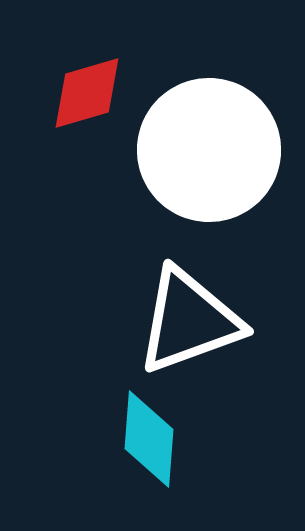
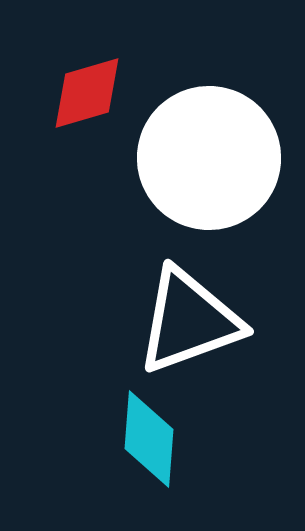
white circle: moved 8 px down
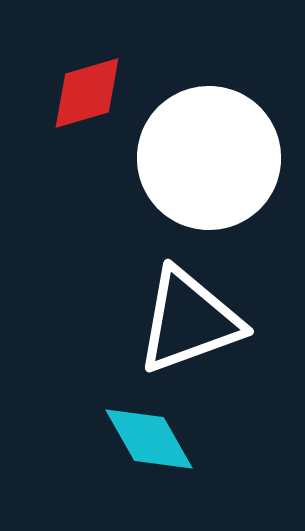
cyan diamond: rotated 34 degrees counterclockwise
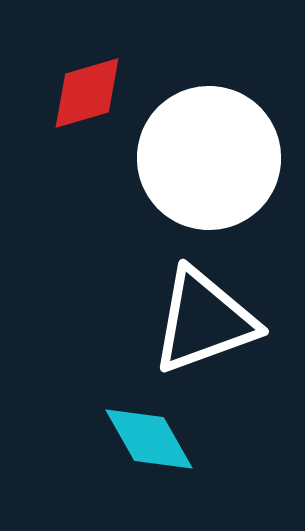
white triangle: moved 15 px right
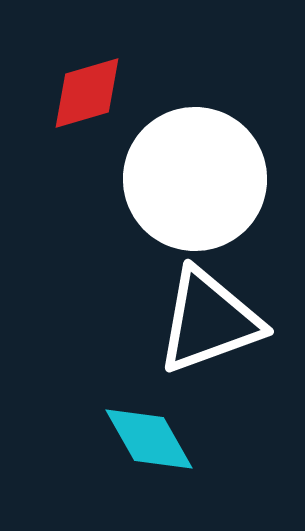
white circle: moved 14 px left, 21 px down
white triangle: moved 5 px right
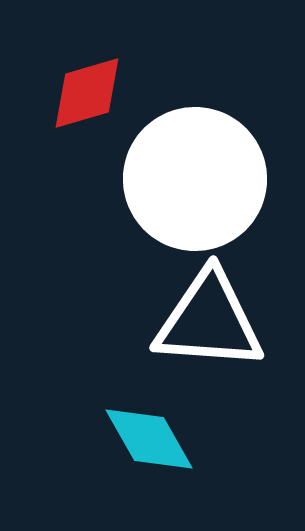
white triangle: rotated 24 degrees clockwise
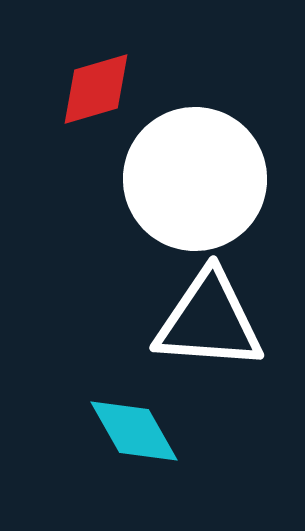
red diamond: moved 9 px right, 4 px up
cyan diamond: moved 15 px left, 8 px up
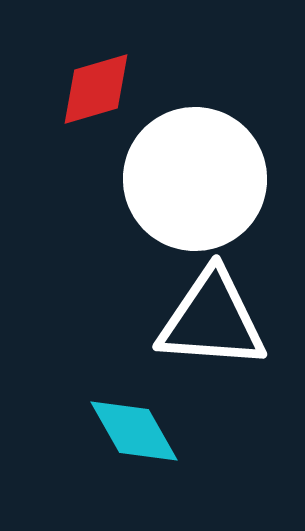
white triangle: moved 3 px right, 1 px up
